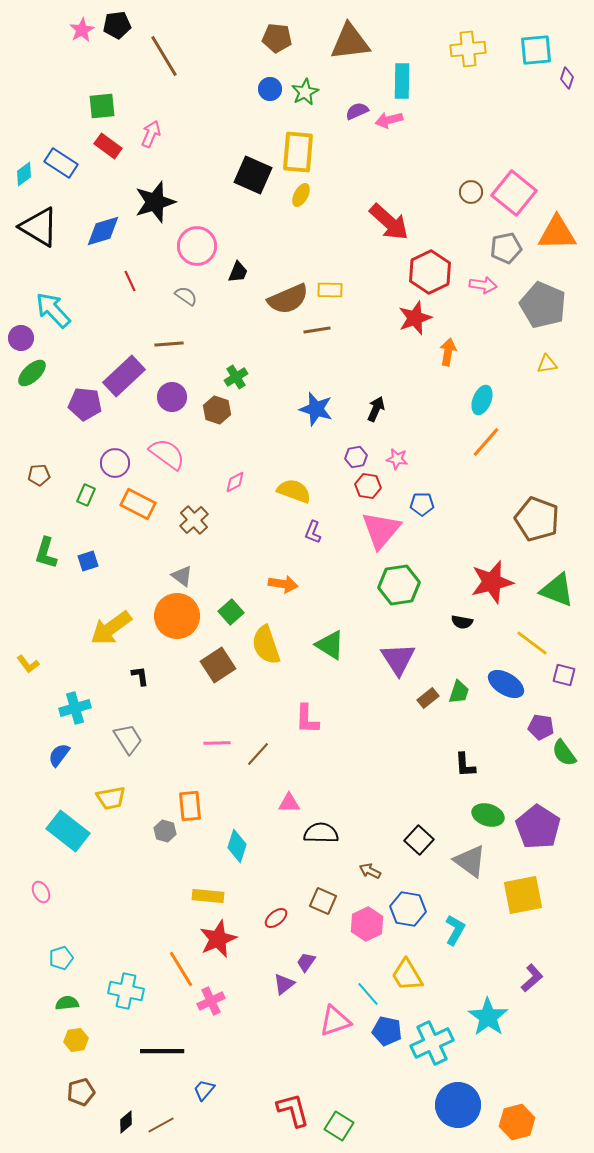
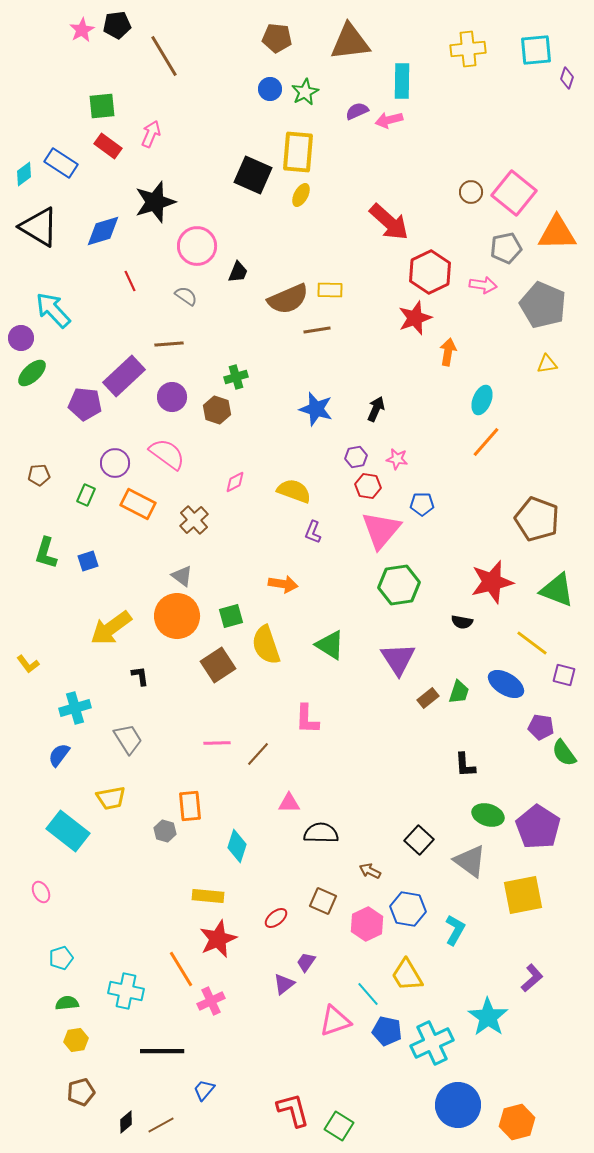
green cross at (236, 377): rotated 15 degrees clockwise
green square at (231, 612): moved 4 px down; rotated 25 degrees clockwise
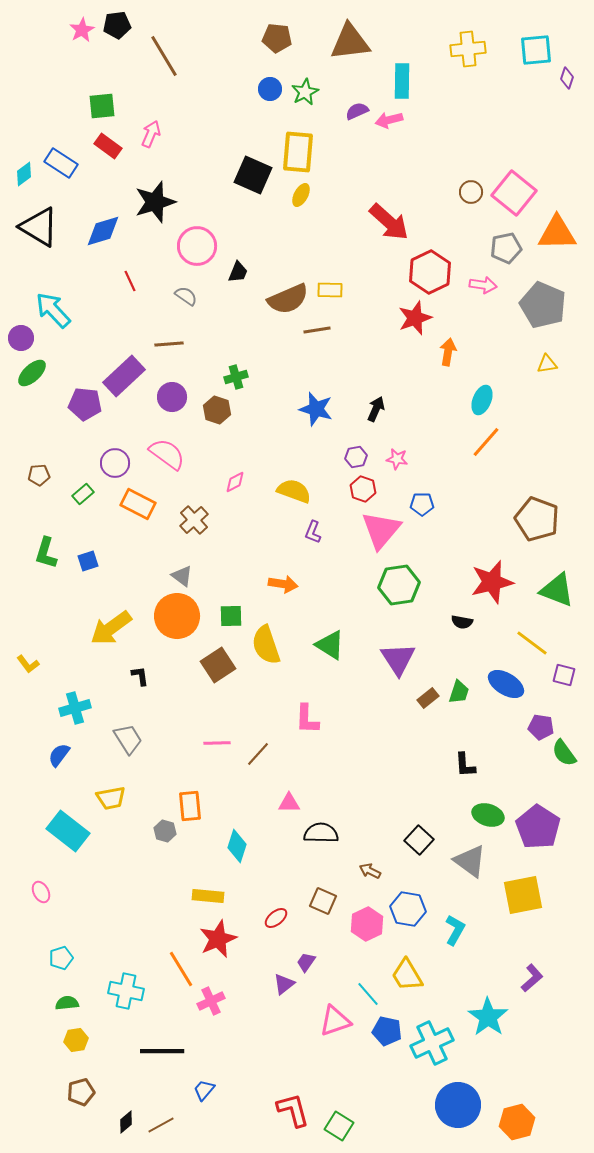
red hexagon at (368, 486): moved 5 px left, 3 px down; rotated 10 degrees clockwise
green rectangle at (86, 495): moved 3 px left, 1 px up; rotated 25 degrees clockwise
green square at (231, 616): rotated 15 degrees clockwise
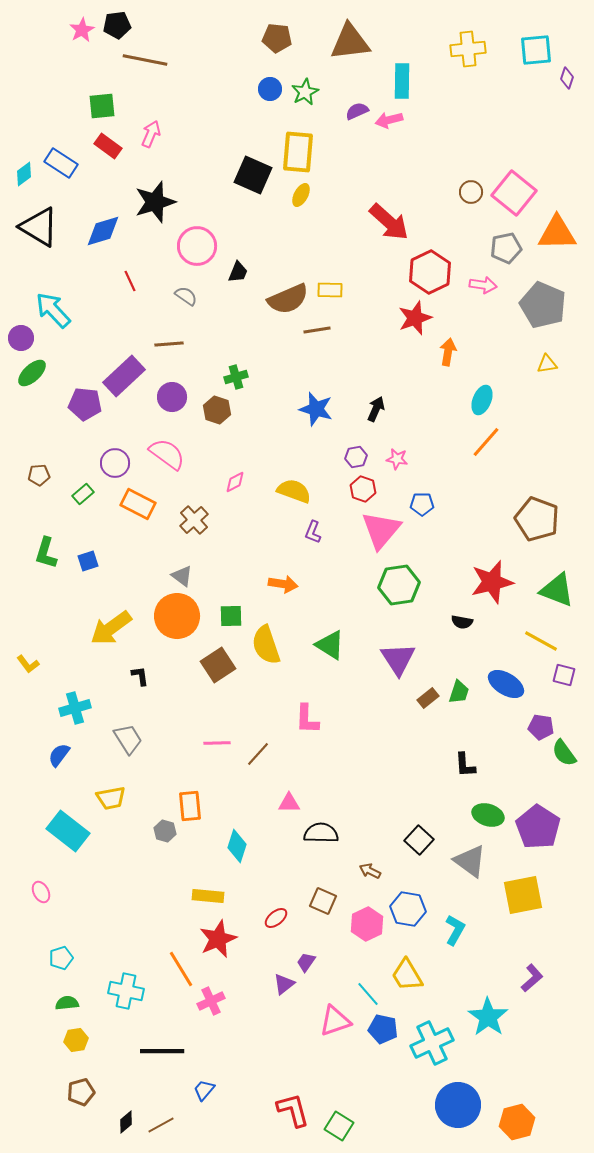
brown line at (164, 56): moved 19 px left, 4 px down; rotated 48 degrees counterclockwise
yellow line at (532, 643): moved 9 px right, 2 px up; rotated 8 degrees counterclockwise
blue pentagon at (387, 1031): moved 4 px left, 2 px up
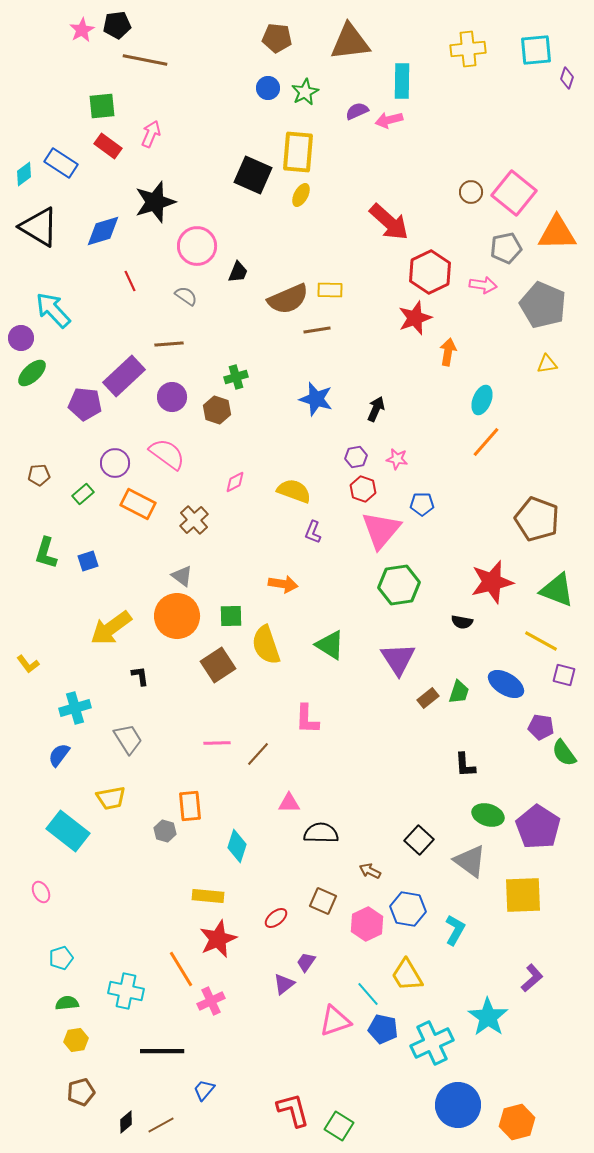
blue circle at (270, 89): moved 2 px left, 1 px up
blue star at (316, 409): moved 10 px up
yellow square at (523, 895): rotated 9 degrees clockwise
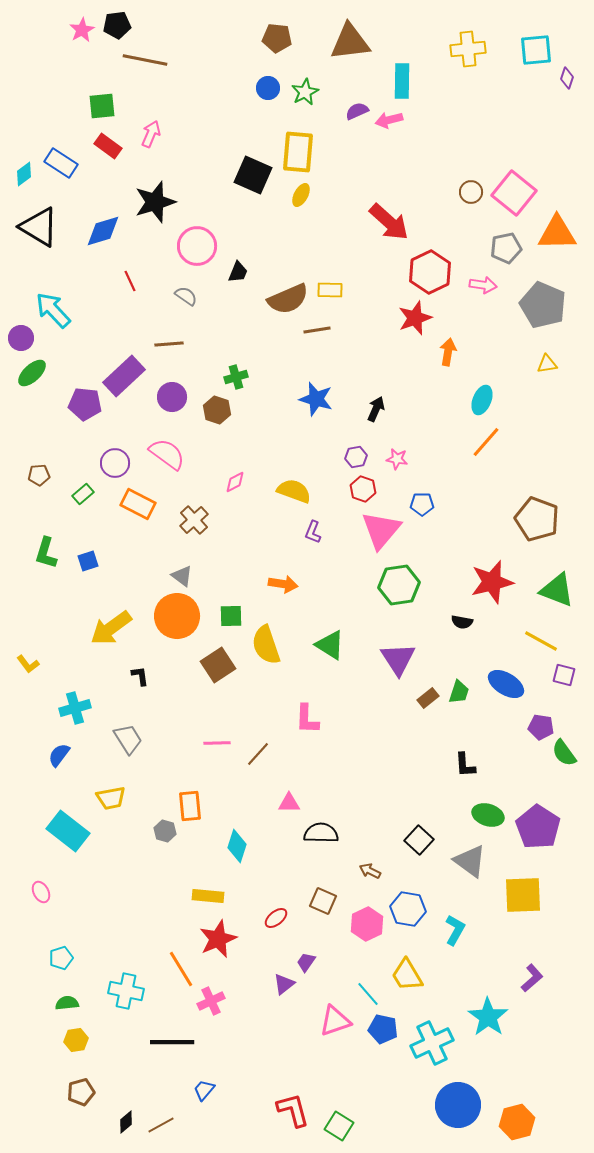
black line at (162, 1051): moved 10 px right, 9 px up
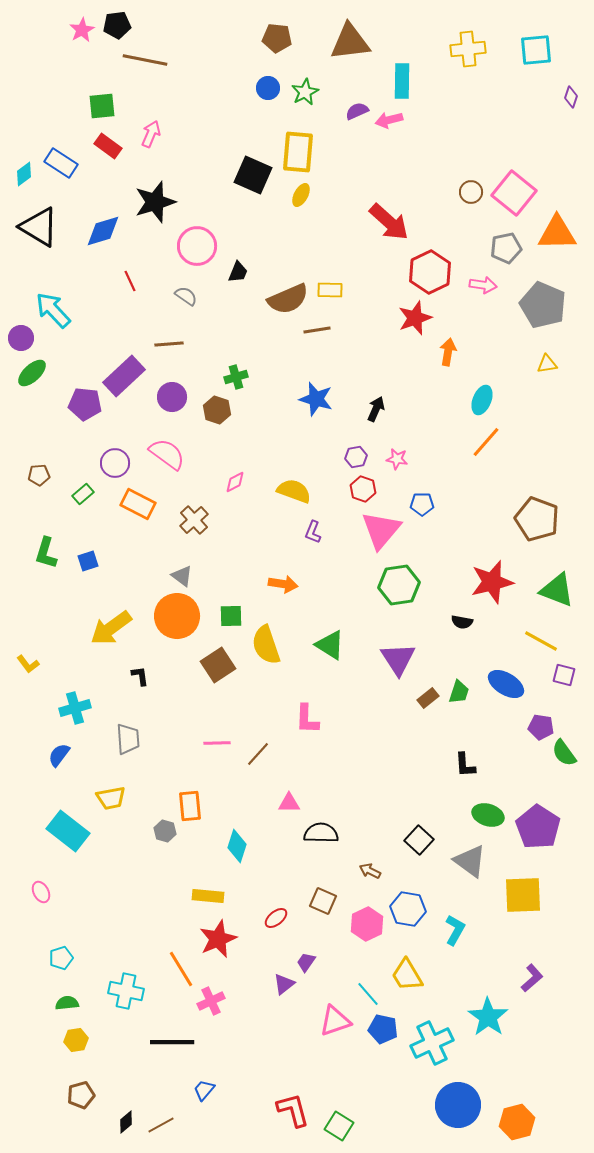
purple diamond at (567, 78): moved 4 px right, 19 px down
gray trapezoid at (128, 739): rotated 28 degrees clockwise
brown pentagon at (81, 1092): moved 3 px down
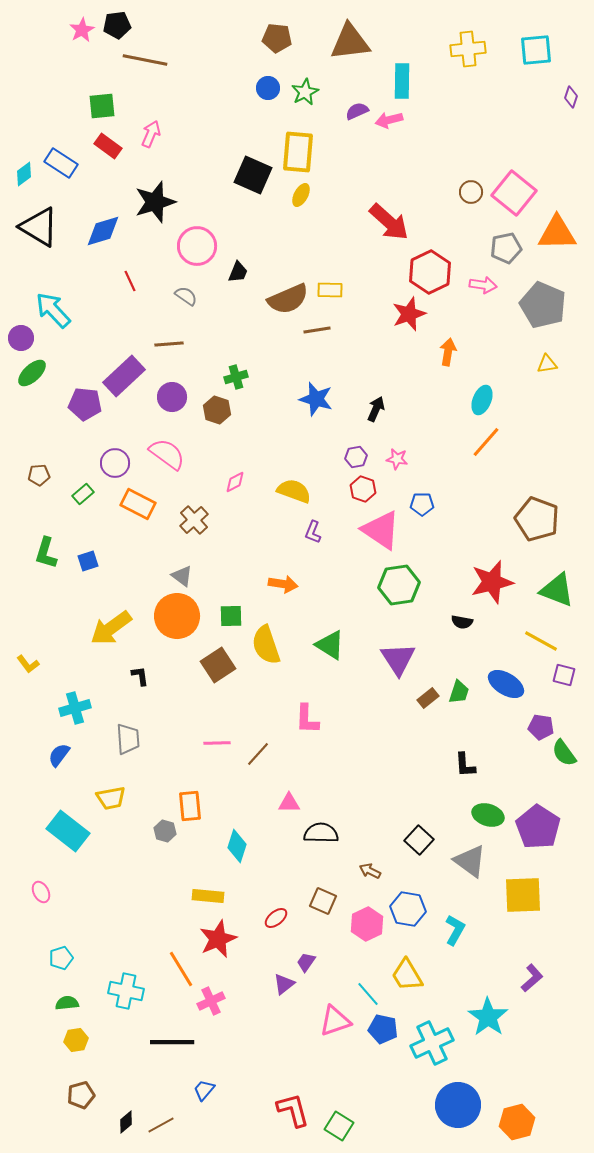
red star at (415, 318): moved 6 px left, 4 px up
pink triangle at (381, 530): rotated 36 degrees counterclockwise
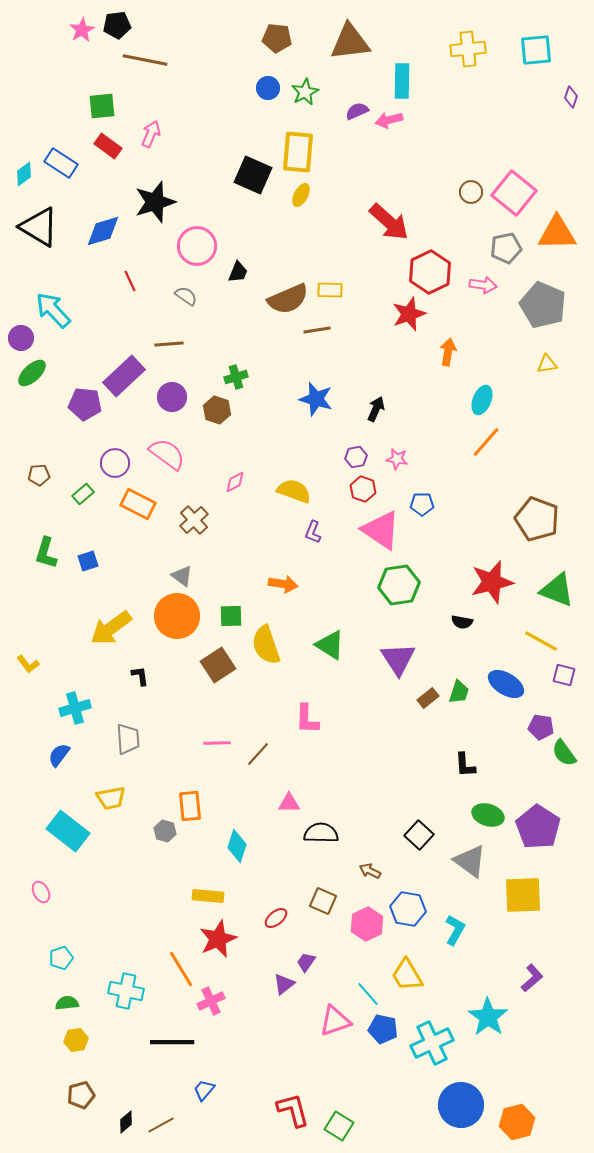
black square at (419, 840): moved 5 px up
blue circle at (458, 1105): moved 3 px right
